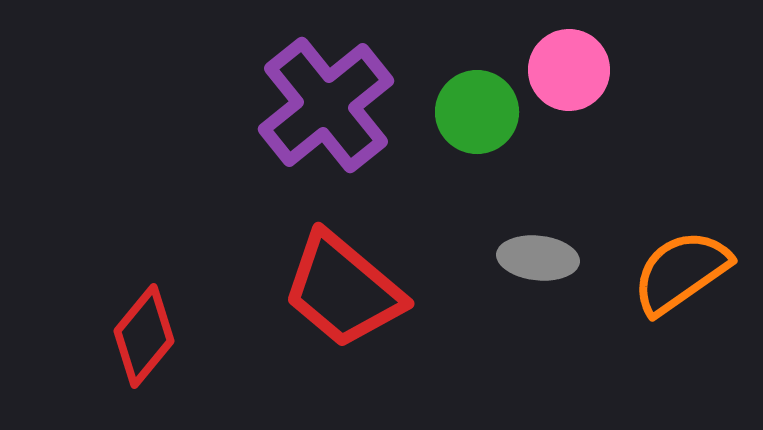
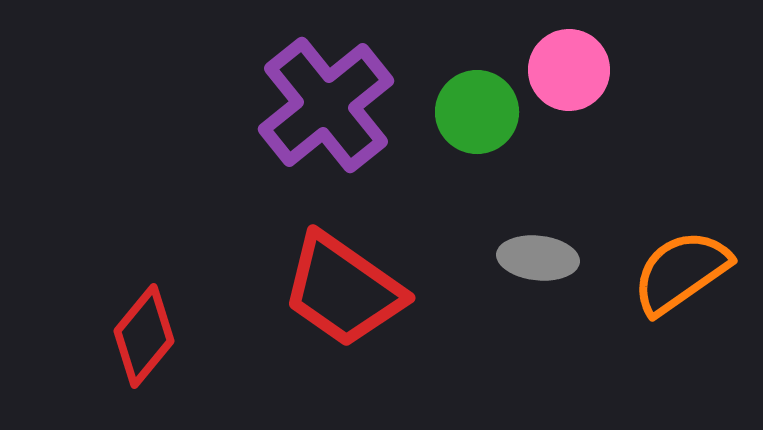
red trapezoid: rotated 5 degrees counterclockwise
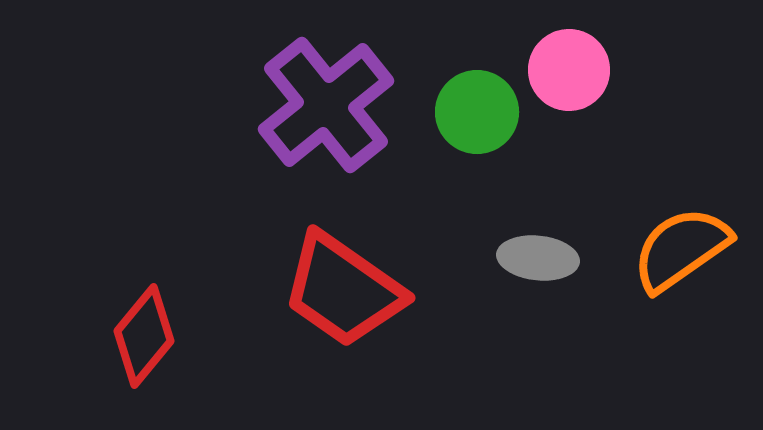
orange semicircle: moved 23 px up
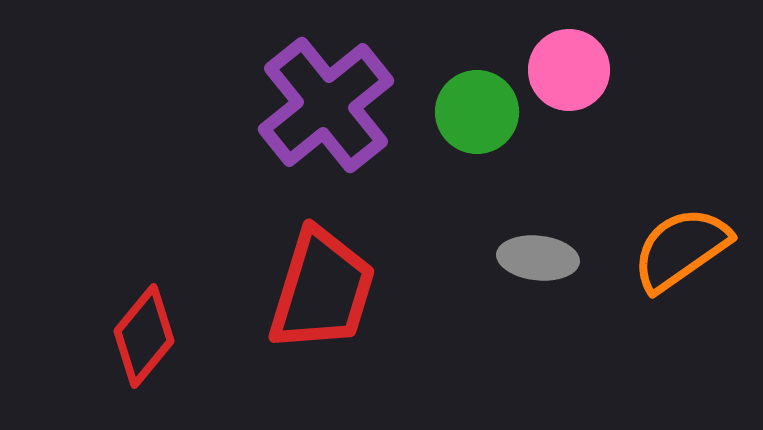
red trapezoid: moved 21 px left; rotated 108 degrees counterclockwise
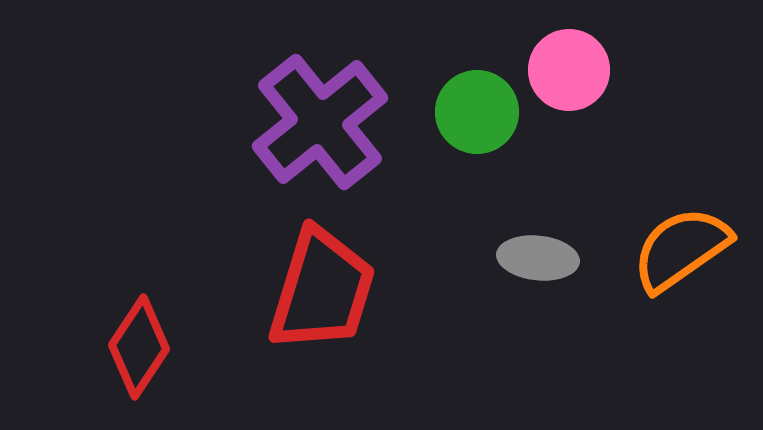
purple cross: moved 6 px left, 17 px down
red diamond: moved 5 px left, 11 px down; rotated 6 degrees counterclockwise
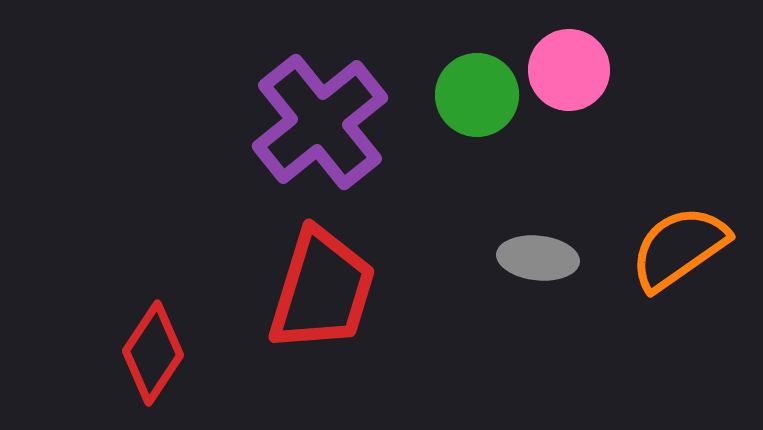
green circle: moved 17 px up
orange semicircle: moved 2 px left, 1 px up
red diamond: moved 14 px right, 6 px down
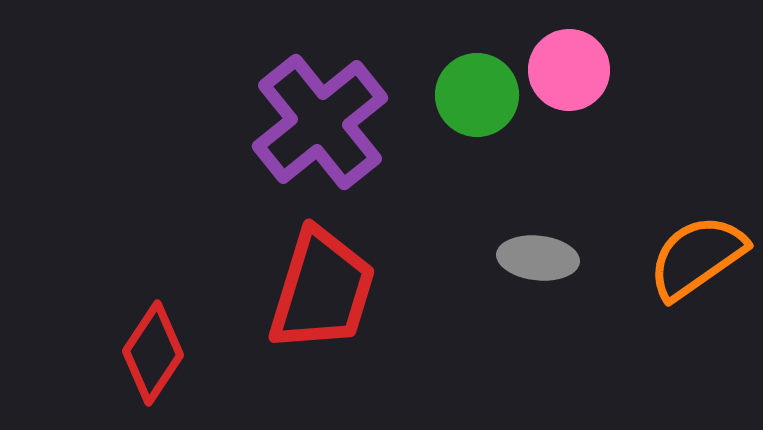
orange semicircle: moved 18 px right, 9 px down
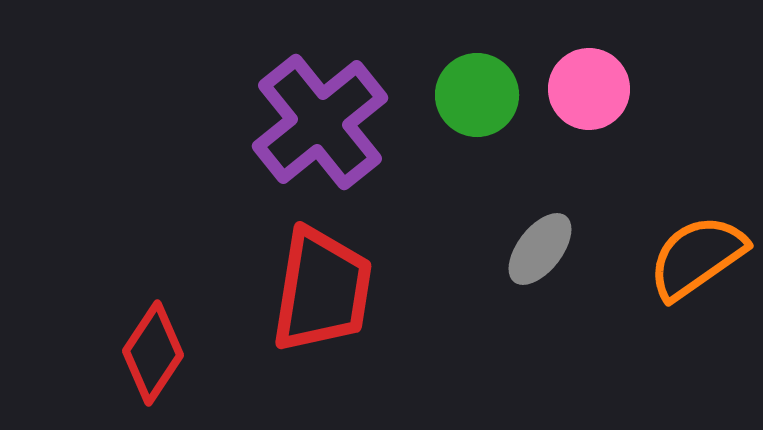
pink circle: moved 20 px right, 19 px down
gray ellipse: moved 2 px right, 9 px up; rotated 58 degrees counterclockwise
red trapezoid: rotated 8 degrees counterclockwise
